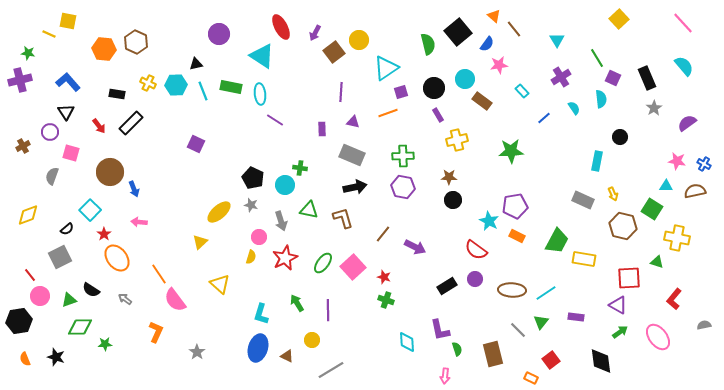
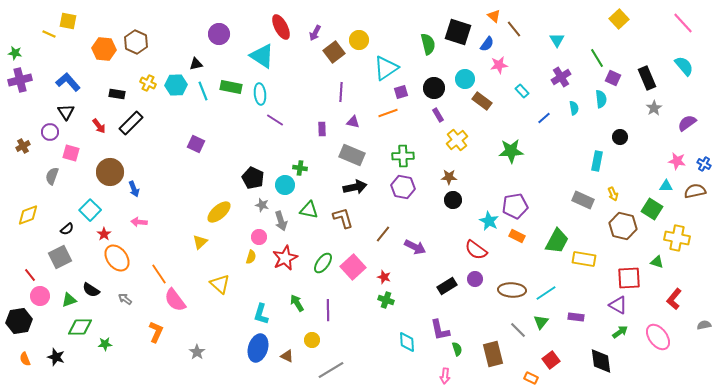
black square at (458, 32): rotated 32 degrees counterclockwise
green star at (28, 53): moved 13 px left
cyan semicircle at (574, 108): rotated 24 degrees clockwise
yellow cross at (457, 140): rotated 25 degrees counterclockwise
gray star at (251, 205): moved 11 px right
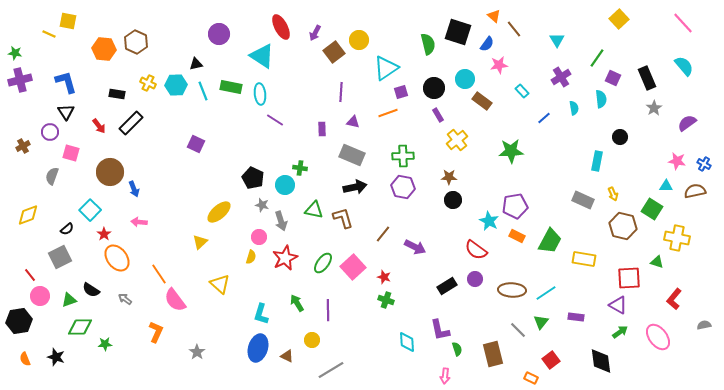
green line at (597, 58): rotated 66 degrees clockwise
blue L-shape at (68, 82): moved 2 px left; rotated 25 degrees clockwise
green triangle at (309, 210): moved 5 px right
green trapezoid at (557, 241): moved 7 px left
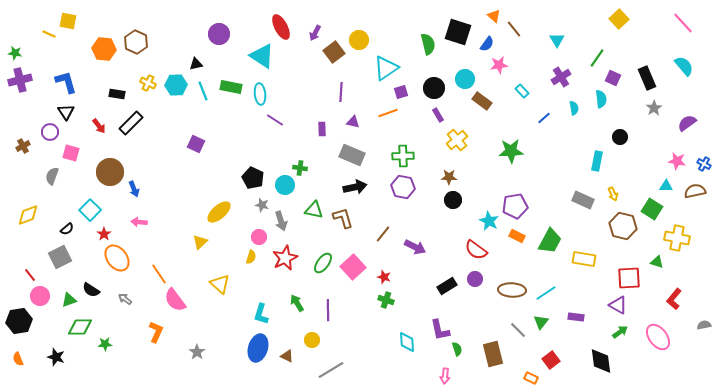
orange semicircle at (25, 359): moved 7 px left
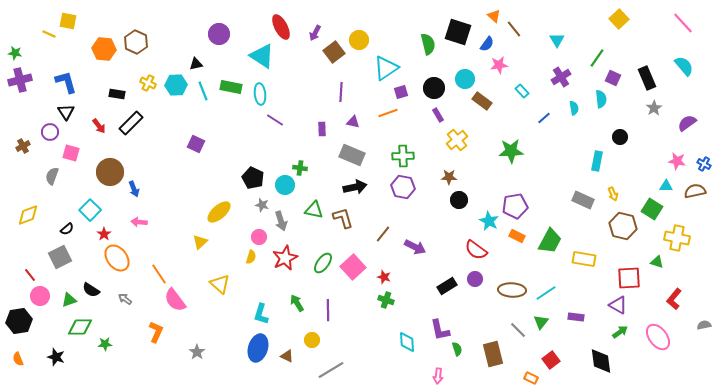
black circle at (453, 200): moved 6 px right
pink arrow at (445, 376): moved 7 px left
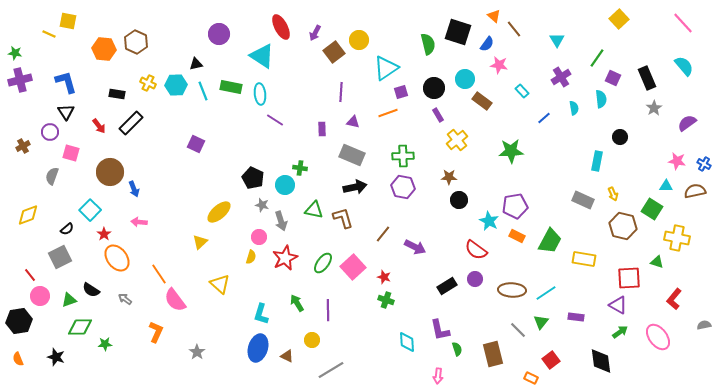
pink star at (499, 65): rotated 18 degrees clockwise
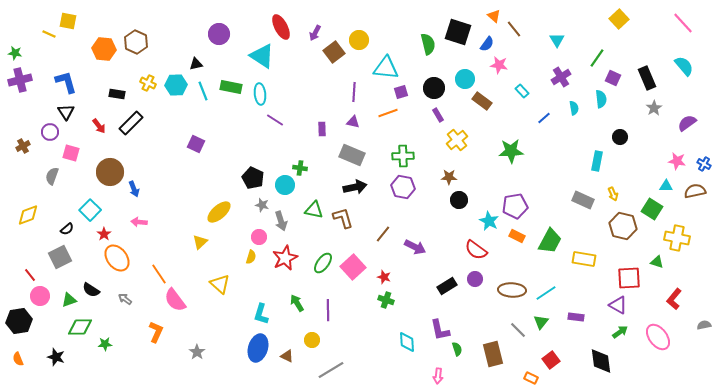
cyan triangle at (386, 68): rotated 40 degrees clockwise
purple line at (341, 92): moved 13 px right
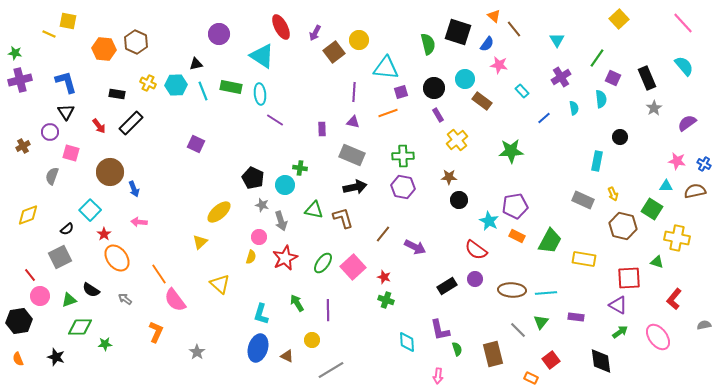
cyan line at (546, 293): rotated 30 degrees clockwise
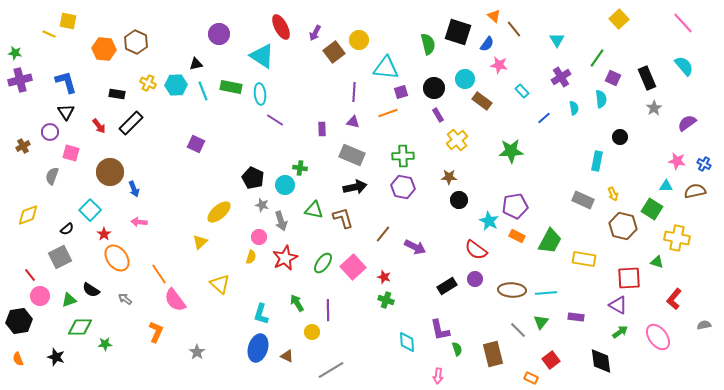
yellow circle at (312, 340): moved 8 px up
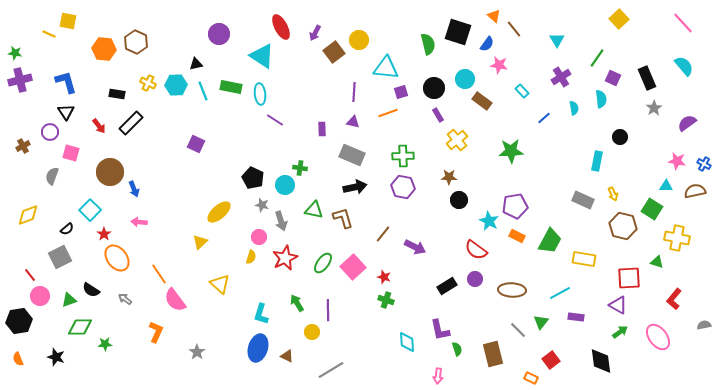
cyan line at (546, 293): moved 14 px right; rotated 25 degrees counterclockwise
